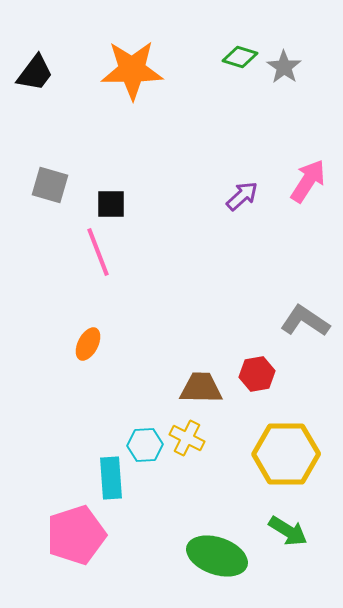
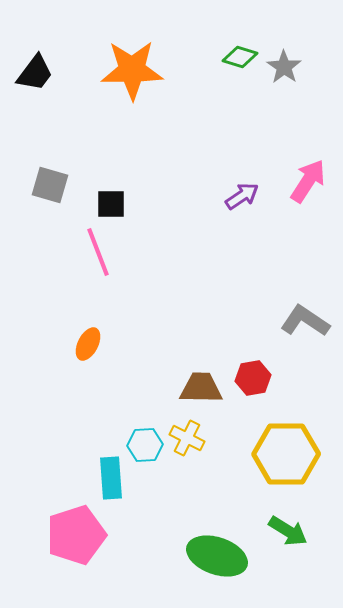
purple arrow: rotated 8 degrees clockwise
red hexagon: moved 4 px left, 4 px down
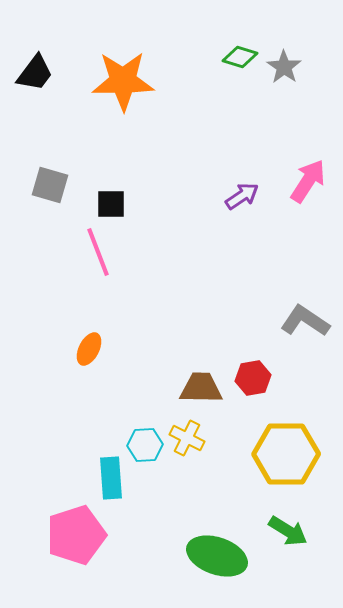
orange star: moved 9 px left, 11 px down
orange ellipse: moved 1 px right, 5 px down
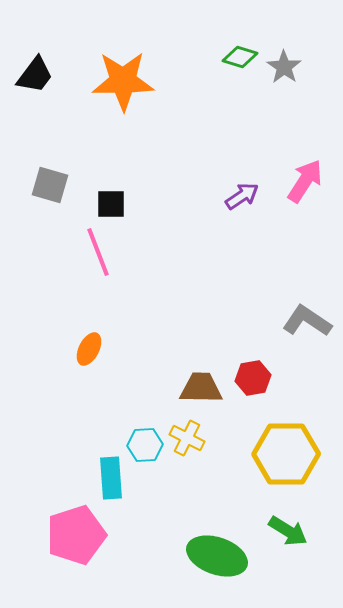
black trapezoid: moved 2 px down
pink arrow: moved 3 px left
gray L-shape: moved 2 px right
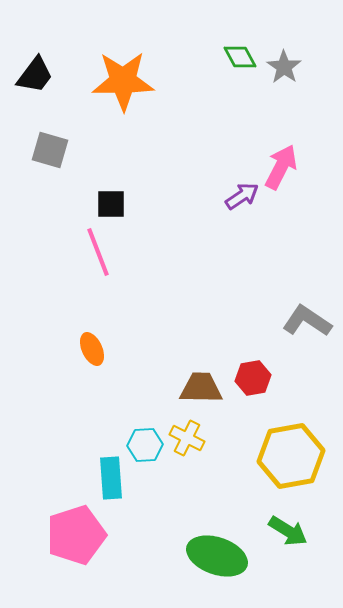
green diamond: rotated 44 degrees clockwise
pink arrow: moved 24 px left, 14 px up; rotated 6 degrees counterclockwise
gray square: moved 35 px up
orange ellipse: moved 3 px right; rotated 52 degrees counterclockwise
yellow hexagon: moved 5 px right, 2 px down; rotated 10 degrees counterclockwise
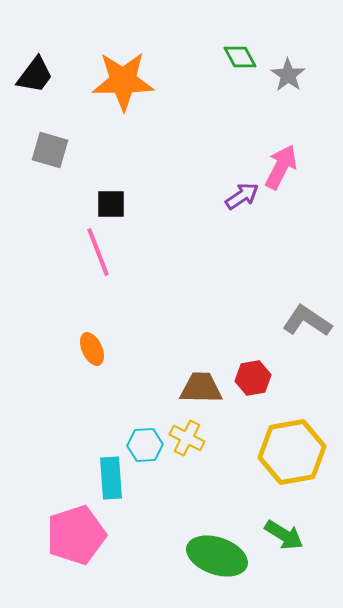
gray star: moved 4 px right, 8 px down
yellow hexagon: moved 1 px right, 4 px up
green arrow: moved 4 px left, 4 px down
